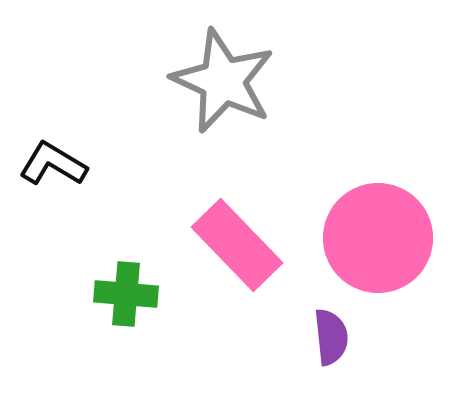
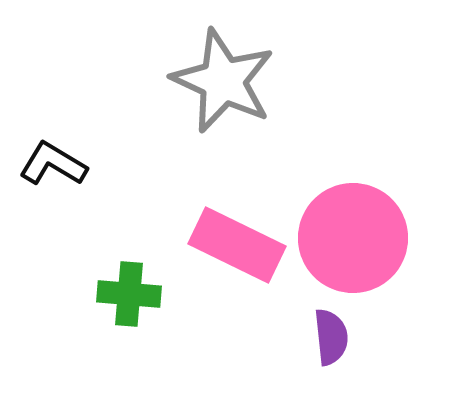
pink circle: moved 25 px left
pink rectangle: rotated 20 degrees counterclockwise
green cross: moved 3 px right
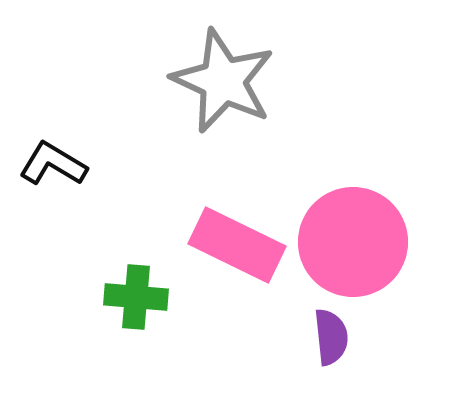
pink circle: moved 4 px down
green cross: moved 7 px right, 3 px down
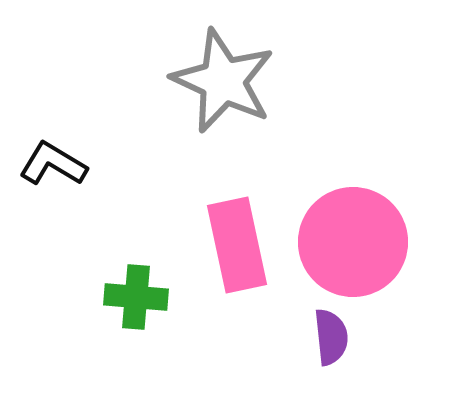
pink rectangle: rotated 52 degrees clockwise
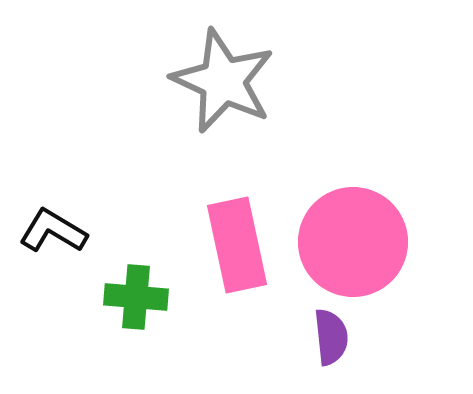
black L-shape: moved 67 px down
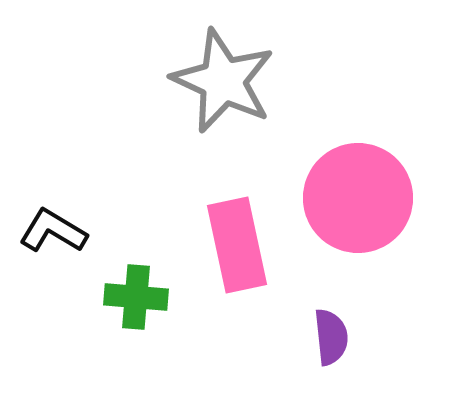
pink circle: moved 5 px right, 44 px up
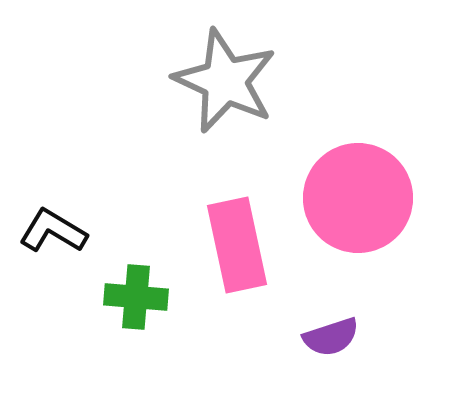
gray star: moved 2 px right
purple semicircle: rotated 78 degrees clockwise
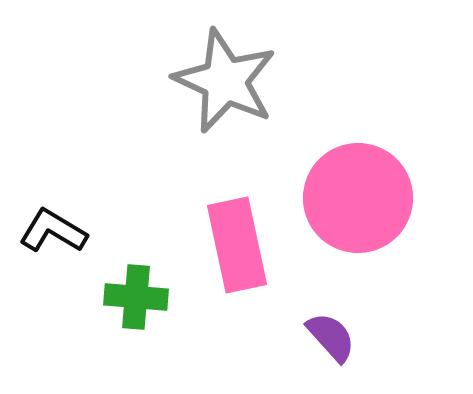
purple semicircle: rotated 114 degrees counterclockwise
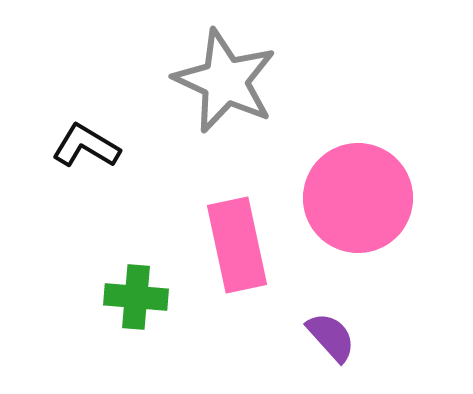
black L-shape: moved 33 px right, 85 px up
